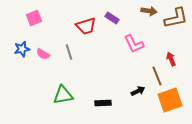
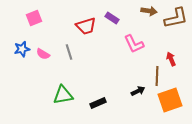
brown line: rotated 24 degrees clockwise
black rectangle: moved 5 px left; rotated 21 degrees counterclockwise
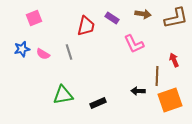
brown arrow: moved 6 px left, 3 px down
red trapezoid: rotated 60 degrees counterclockwise
red arrow: moved 3 px right, 1 px down
black arrow: rotated 152 degrees counterclockwise
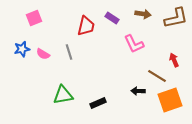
brown line: rotated 60 degrees counterclockwise
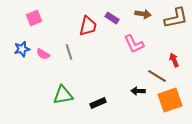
red trapezoid: moved 2 px right
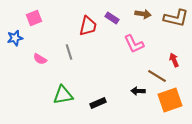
brown L-shape: rotated 25 degrees clockwise
blue star: moved 7 px left, 11 px up
pink semicircle: moved 3 px left, 5 px down
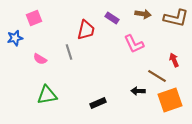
red trapezoid: moved 2 px left, 4 px down
green triangle: moved 16 px left
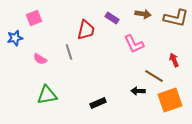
brown line: moved 3 px left
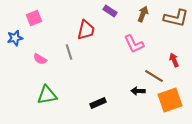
brown arrow: rotated 77 degrees counterclockwise
purple rectangle: moved 2 px left, 7 px up
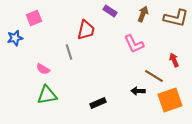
pink semicircle: moved 3 px right, 10 px down
